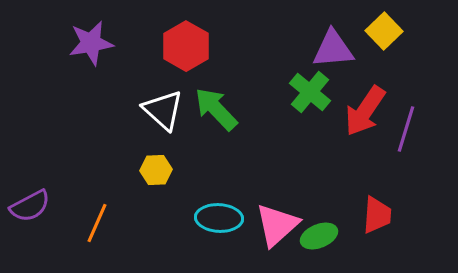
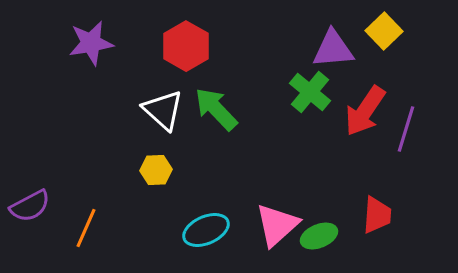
cyan ellipse: moved 13 px left, 12 px down; rotated 27 degrees counterclockwise
orange line: moved 11 px left, 5 px down
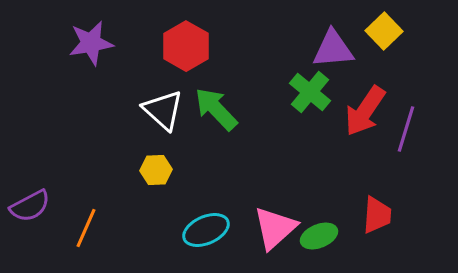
pink triangle: moved 2 px left, 3 px down
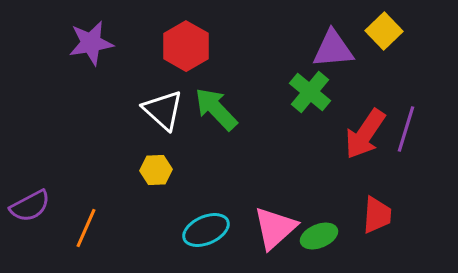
red arrow: moved 23 px down
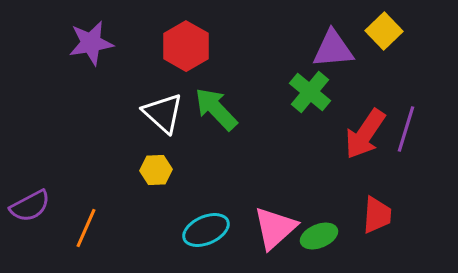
white triangle: moved 3 px down
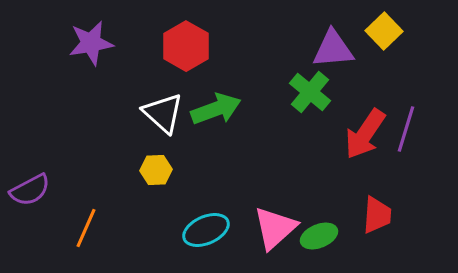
green arrow: rotated 114 degrees clockwise
purple semicircle: moved 16 px up
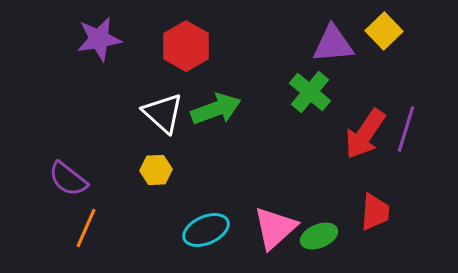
purple star: moved 8 px right, 4 px up
purple triangle: moved 5 px up
purple semicircle: moved 38 px right, 11 px up; rotated 66 degrees clockwise
red trapezoid: moved 2 px left, 3 px up
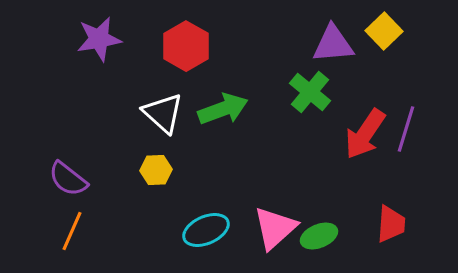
green arrow: moved 7 px right
red trapezoid: moved 16 px right, 12 px down
orange line: moved 14 px left, 3 px down
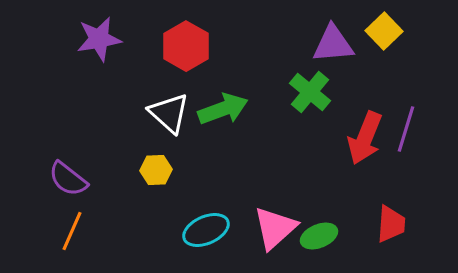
white triangle: moved 6 px right
red arrow: moved 4 px down; rotated 12 degrees counterclockwise
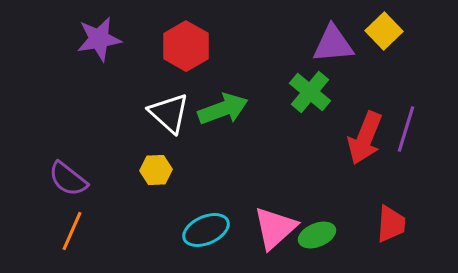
green ellipse: moved 2 px left, 1 px up
